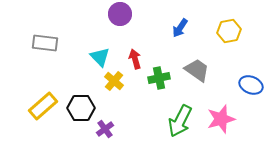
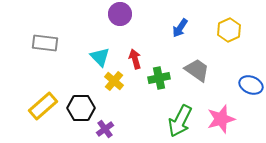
yellow hexagon: moved 1 px up; rotated 15 degrees counterclockwise
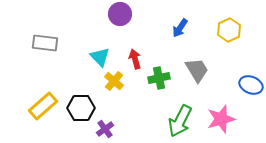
gray trapezoid: rotated 24 degrees clockwise
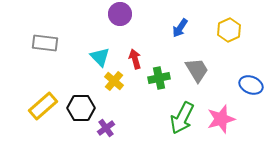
green arrow: moved 2 px right, 3 px up
purple cross: moved 1 px right, 1 px up
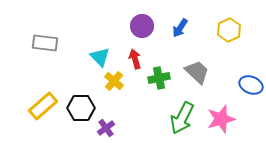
purple circle: moved 22 px right, 12 px down
gray trapezoid: moved 2 px down; rotated 16 degrees counterclockwise
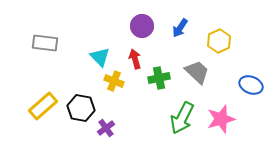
yellow hexagon: moved 10 px left, 11 px down
yellow cross: rotated 18 degrees counterclockwise
black hexagon: rotated 12 degrees clockwise
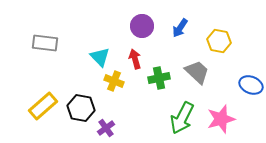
yellow hexagon: rotated 25 degrees counterclockwise
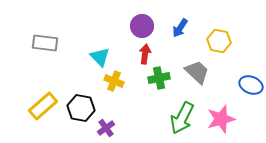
red arrow: moved 10 px right, 5 px up; rotated 24 degrees clockwise
